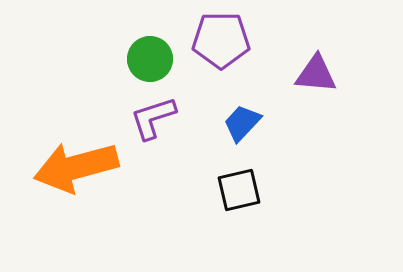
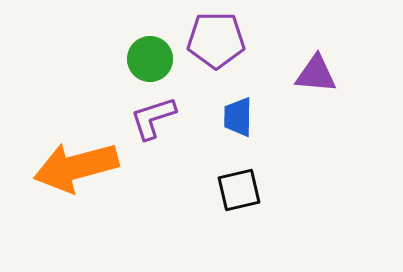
purple pentagon: moved 5 px left
blue trapezoid: moved 4 px left, 6 px up; rotated 42 degrees counterclockwise
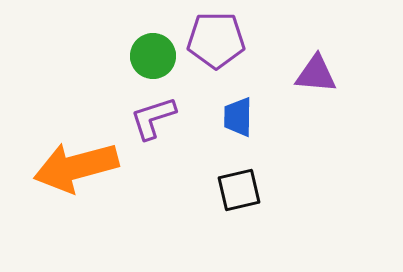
green circle: moved 3 px right, 3 px up
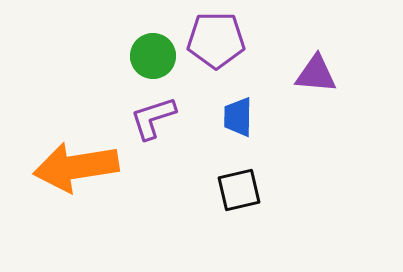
orange arrow: rotated 6 degrees clockwise
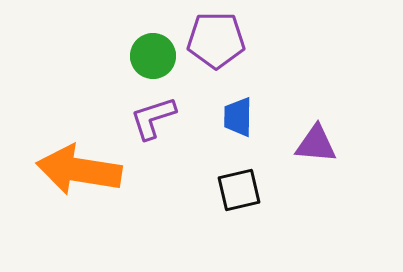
purple triangle: moved 70 px down
orange arrow: moved 3 px right, 3 px down; rotated 18 degrees clockwise
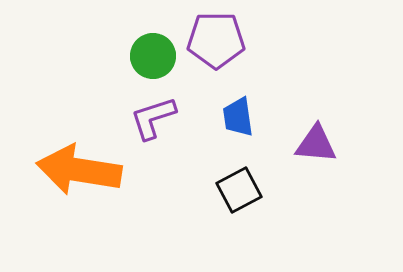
blue trapezoid: rotated 9 degrees counterclockwise
black square: rotated 15 degrees counterclockwise
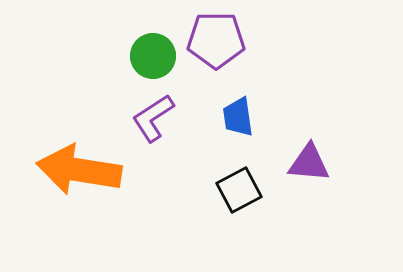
purple L-shape: rotated 15 degrees counterclockwise
purple triangle: moved 7 px left, 19 px down
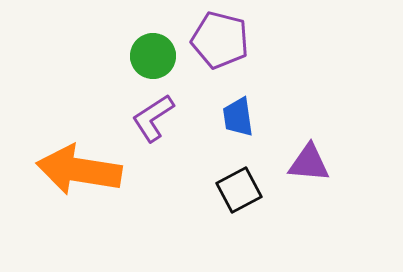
purple pentagon: moved 4 px right; rotated 14 degrees clockwise
